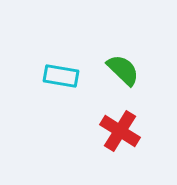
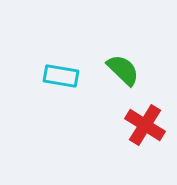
red cross: moved 25 px right, 6 px up
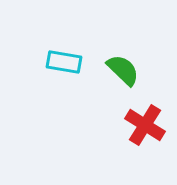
cyan rectangle: moved 3 px right, 14 px up
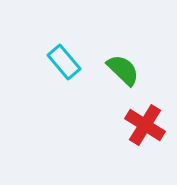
cyan rectangle: rotated 40 degrees clockwise
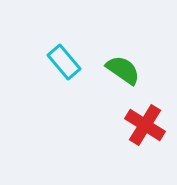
green semicircle: rotated 9 degrees counterclockwise
